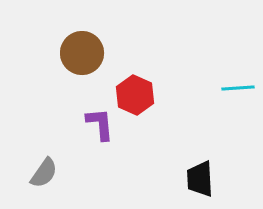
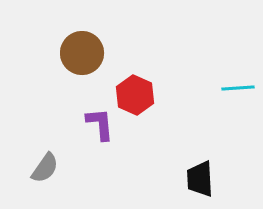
gray semicircle: moved 1 px right, 5 px up
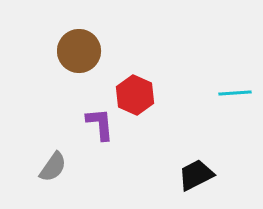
brown circle: moved 3 px left, 2 px up
cyan line: moved 3 px left, 5 px down
gray semicircle: moved 8 px right, 1 px up
black trapezoid: moved 4 px left, 4 px up; rotated 66 degrees clockwise
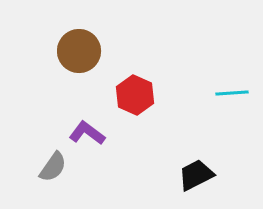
cyan line: moved 3 px left
purple L-shape: moved 13 px left, 9 px down; rotated 48 degrees counterclockwise
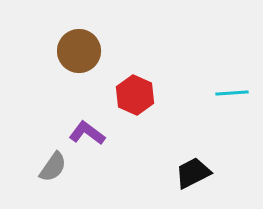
black trapezoid: moved 3 px left, 2 px up
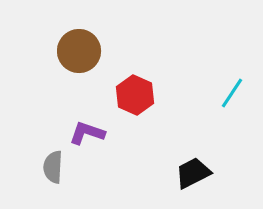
cyan line: rotated 52 degrees counterclockwise
purple L-shape: rotated 18 degrees counterclockwise
gray semicircle: rotated 148 degrees clockwise
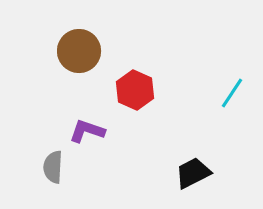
red hexagon: moved 5 px up
purple L-shape: moved 2 px up
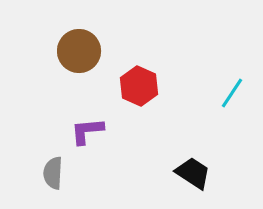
red hexagon: moved 4 px right, 4 px up
purple L-shape: rotated 24 degrees counterclockwise
gray semicircle: moved 6 px down
black trapezoid: rotated 60 degrees clockwise
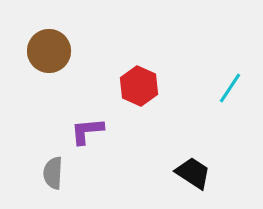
brown circle: moved 30 px left
cyan line: moved 2 px left, 5 px up
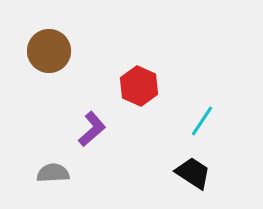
cyan line: moved 28 px left, 33 px down
purple L-shape: moved 5 px right, 2 px up; rotated 144 degrees clockwise
gray semicircle: rotated 84 degrees clockwise
